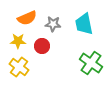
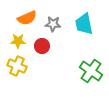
green cross: moved 8 px down
yellow cross: moved 2 px left, 1 px up; rotated 12 degrees counterclockwise
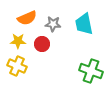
red circle: moved 2 px up
green cross: rotated 15 degrees counterclockwise
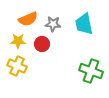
orange semicircle: moved 1 px right, 1 px down
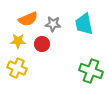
yellow cross: moved 2 px down
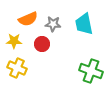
yellow star: moved 4 px left
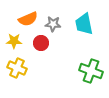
red circle: moved 1 px left, 1 px up
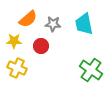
orange semicircle: rotated 18 degrees counterclockwise
red circle: moved 3 px down
green cross: moved 1 px up; rotated 15 degrees clockwise
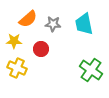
red circle: moved 3 px down
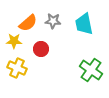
orange semicircle: moved 4 px down
gray star: moved 3 px up
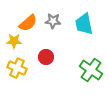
red circle: moved 5 px right, 8 px down
